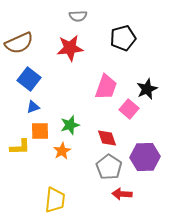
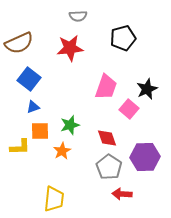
yellow trapezoid: moved 1 px left, 1 px up
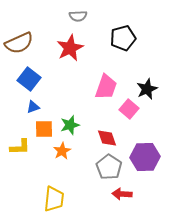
red star: rotated 20 degrees counterclockwise
orange square: moved 4 px right, 2 px up
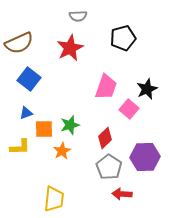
blue triangle: moved 7 px left, 6 px down
red diamond: moved 2 px left; rotated 65 degrees clockwise
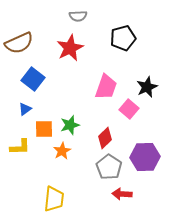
blue square: moved 4 px right
black star: moved 2 px up
blue triangle: moved 1 px left, 4 px up; rotated 16 degrees counterclockwise
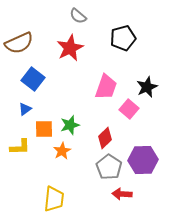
gray semicircle: rotated 42 degrees clockwise
purple hexagon: moved 2 px left, 3 px down
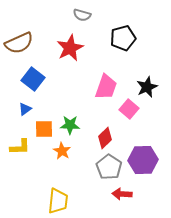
gray semicircle: moved 4 px right, 1 px up; rotated 24 degrees counterclockwise
green star: rotated 18 degrees clockwise
orange star: rotated 12 degrees counterclockwise
yellow trapezoid: moved 4 px right, 2 px down
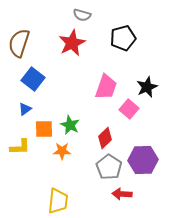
brown semicircle: rotated 132 degrees clockwise
red star: moved 2 px right, 5 px up
green star: rotated 24 degrees clockwise
orange star: rotated 30 degrees counterclockwise
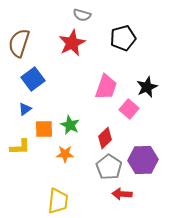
blue square: rotated 15 degrees clockwise
orange star: moved 3 px right, 3 px down
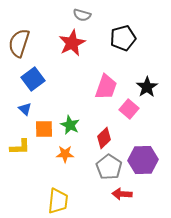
black star: rotated 10 degrees counterclockwise
blue triangle: rotated 40 degrees counterclockwise
red diamond: moved 1 px left
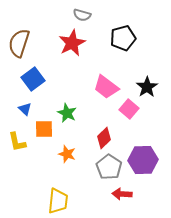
pink trapezoid: rotated 108 degrees clockwise
green star: moved 3 px left, 12 px up
yellow L-shape: moved 3 px left, 5 px up; rotated 80 degrees clockwise
orange star: moved 2 px right; rotated 18 degrees clockwise
